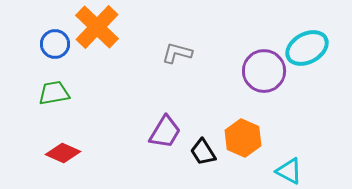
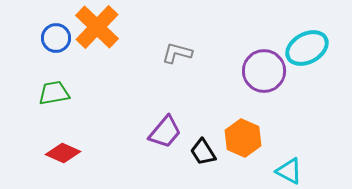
blue circle: moved 1 px right, 6 px up
purple trapezoid: rotated 9 degrees clockwise
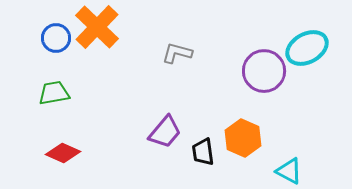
black trapezoid: rotated 24 degrees clockwise
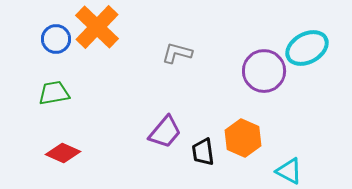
blue circle: moved 1 px down
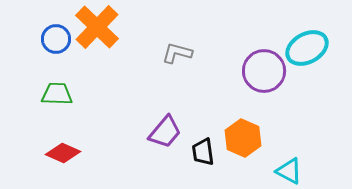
green trapezoid: moved 3 px right, 1 px down; rotated 12 degrees clockwise
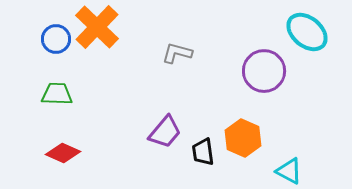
cyan ellipse: moved 16 px up; rotated 69 degrees clockwise
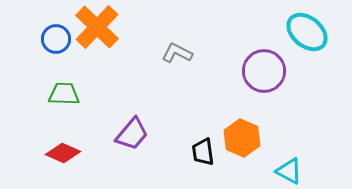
gray L-shape: rotated 12 degrees clockwise
green trapezoid: moved 7 px right
purple trapezoid: moved 33 px left, 2 px down
orange hexagon: moved 1 px left
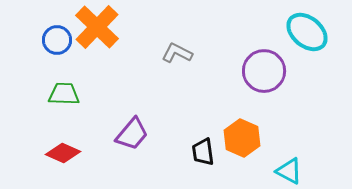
blue circle: moved 1 px right, 1 px down
